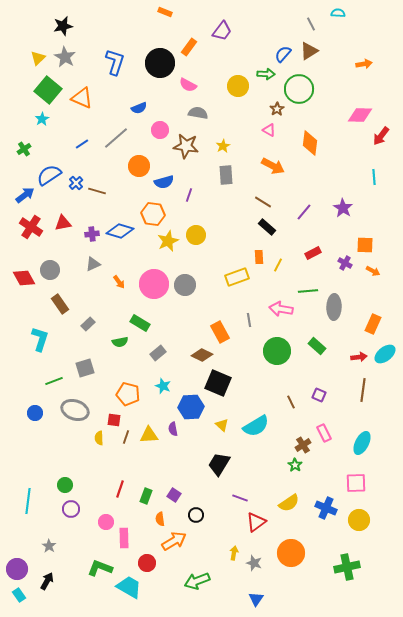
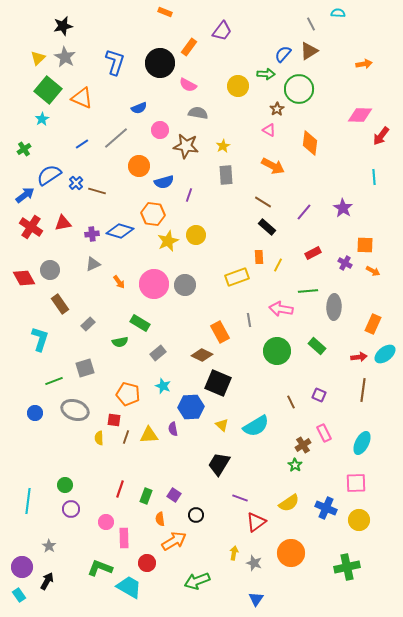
purple circle at (17, 569): moved 5 px right, 2 px up
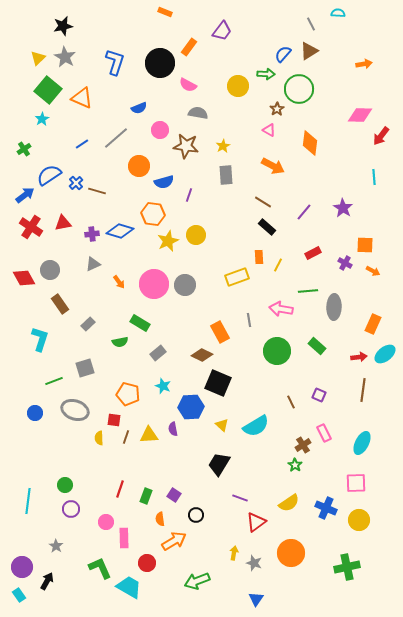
gray star at (49, 546): moved 7 px right
green L-shape at (100, 568): rotated 45 degrees clockwise
